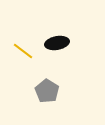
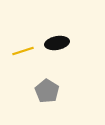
yellow line: rotated 55 degrees counterclockwise
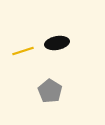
gray pentagon: moved 3 px right
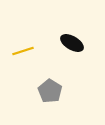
black ellipse: moved 15 px right; rotated 40 degrees clockwise
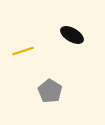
black ellipse: moved 8 px up
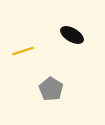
gray pentagon: moved 1 px right, 2 px up
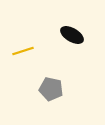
gray pentagon: rotated 20 degrees counterclockwise
